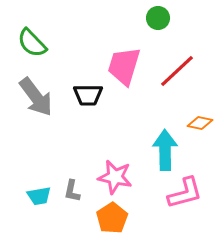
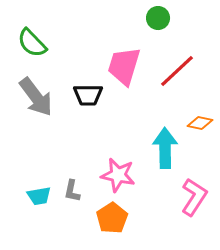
cyan arrow: moved 2 px up
pink star: moved 3 px right, 2 px up
pink L-shape: moved 9 px right, 4 px down; rotated 42 degrees counterclockwise
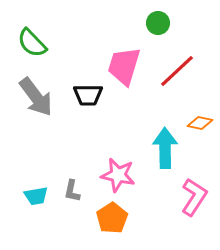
green circle: moved 5 px down
cyan trapezoid: moved 3 px left
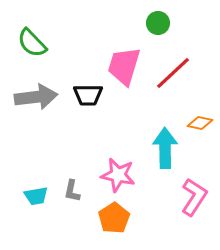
red line: moved 4 px left, 2 px down
gray arrow: rotated 60 degrees counterclockwise
orange pentagon: moved 2 px right
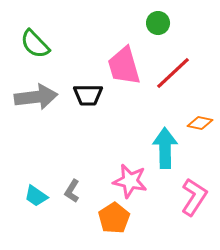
green semicircle: moved 3 px right, 1 px down
pink trapezoid: rotated 33 degrees counterclockwise
pink star: moved 12 px right, 6 px down
gray L-shape: rotated 20 degrees clockwise
cyan trapezoid: rotated 45 degrees clockwise
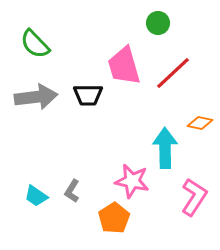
pink star: moved 2 px right
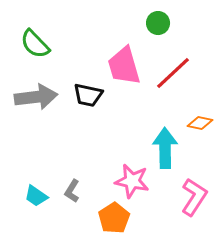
black trapezoid: rotated 12 degrees clockwise
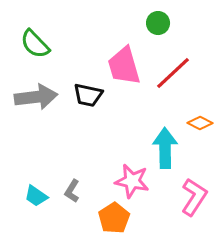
orange diamond: rotated 15 degrees clockwise
